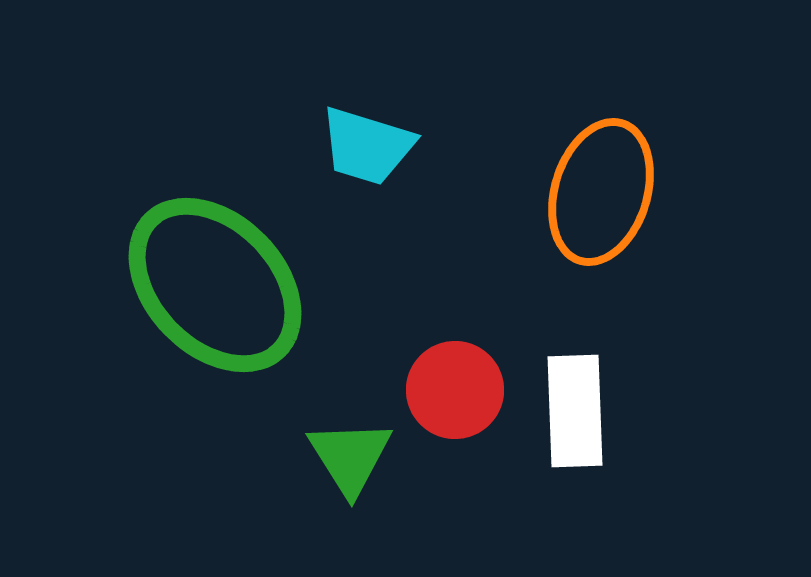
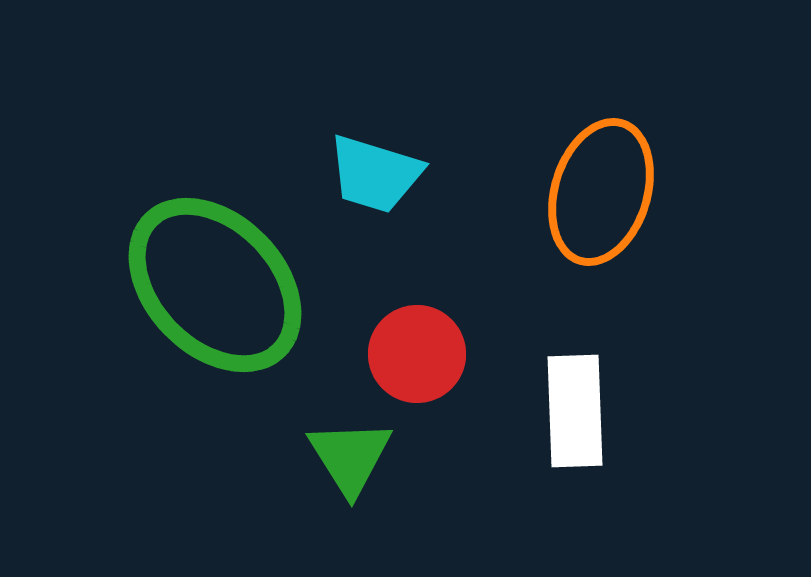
cyan trapezoid: moved 8 px right, 28 px down
red circle: moved 38 px left, 36 px up
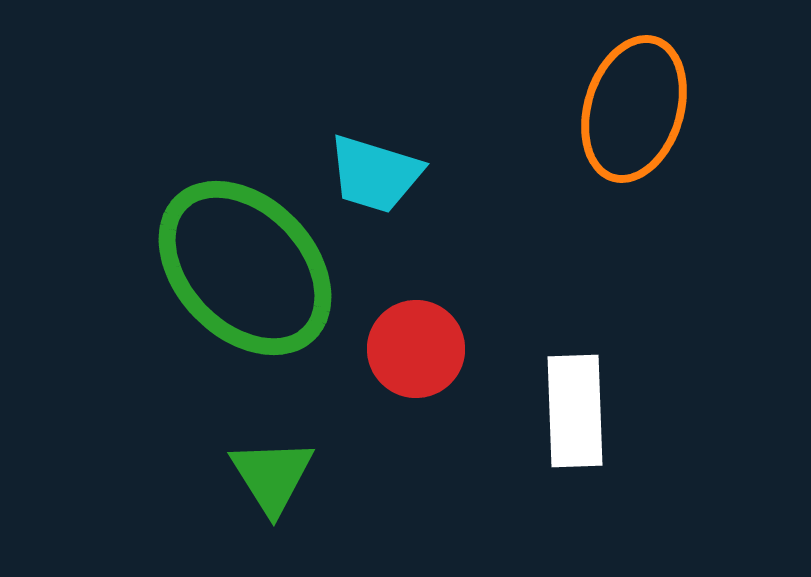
orange ellipse: moved 33 px right, 83 px up
green ellipse: moved 30 px right, 17 px up
red circle: moved 1 px left, 5 px up
green triangle: moved 78 px left, 19 px down
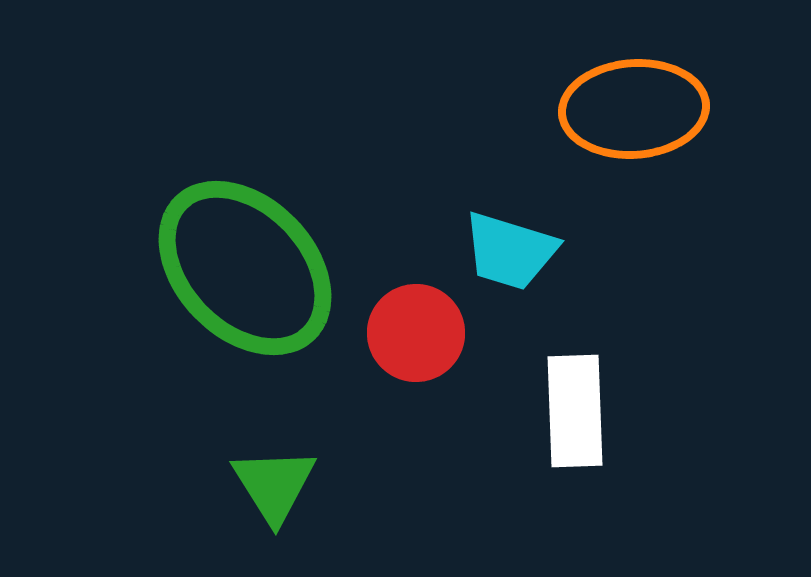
orange ellipse: rotated 69 degrees clockwise
cyan trapezoid: moved 135 px right, 77 px down
red circle: moved 16 px up
green triangle: moved 2 px right, 9 px down
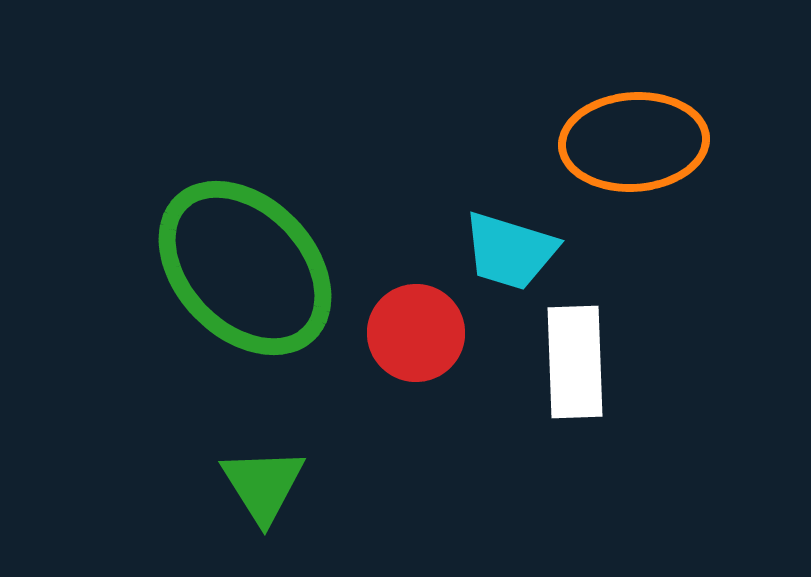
orange ellipse: moved 33 px down
white rectangle: moved 49 px up
green triangle: moved 11 px left
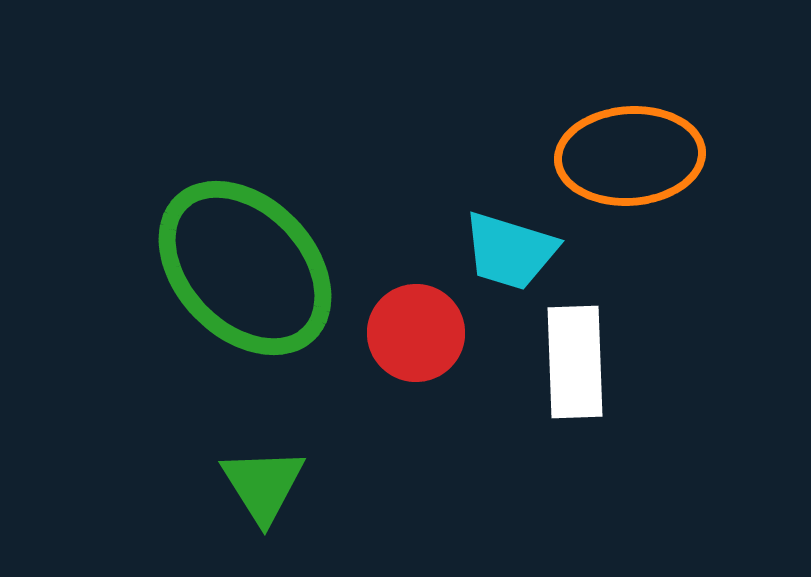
orange ellipse: moved 4 px left, 14 px down
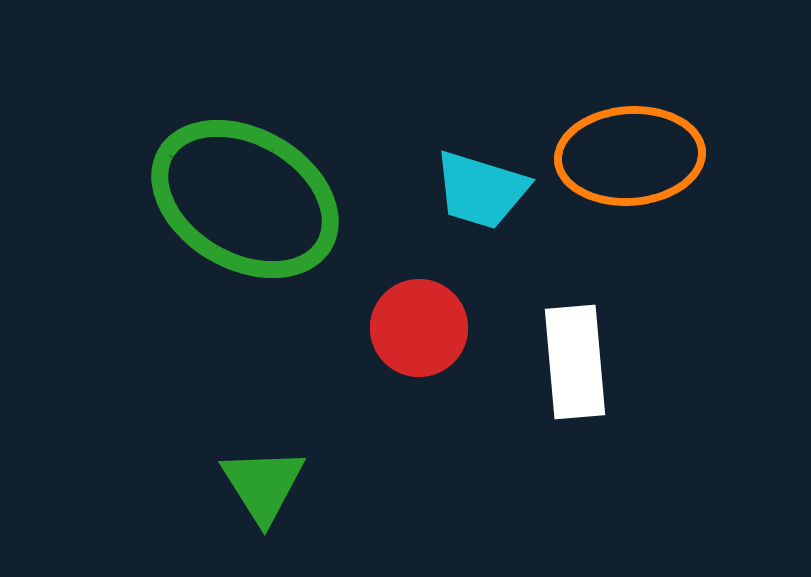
cyan trapezoid: moved 29 px left, 61 px up
green ellipse: moved 69 px up; rotated 16 degrees counterclockwise
red circle: moved 3 px right, 5 px up
white rectangle: rotated 3 degrees counterclockwise
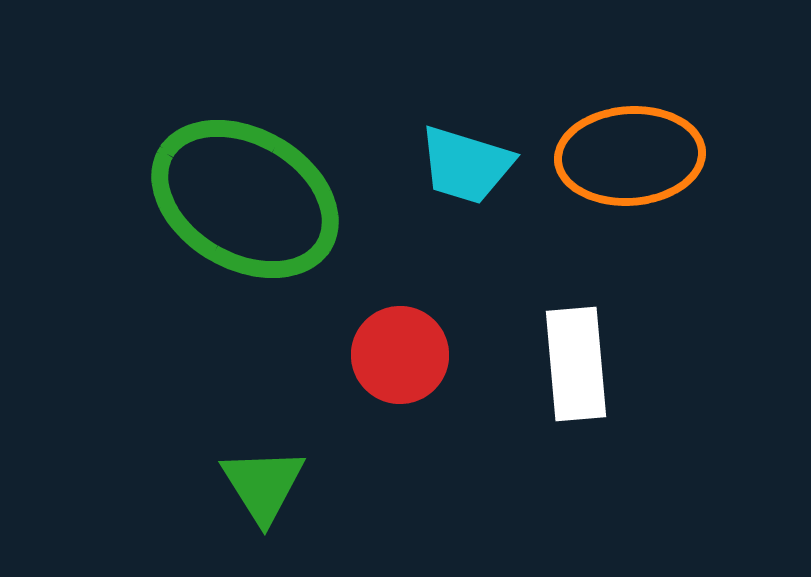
cyan trapezoid: moved 15 px left, 25 px up
red circle: moved 19 px left, 27 px down
white rectangle: moved 1 px right, 2 px down
